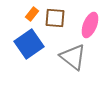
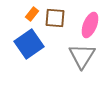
gray triangle: moved 9 px right, 1 px up; rotated 24 degrees clockwise
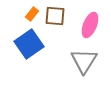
brown square: moved 2 px up
gray triangle: moved 2 px right, 5 px down
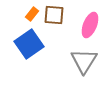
brown square: moved 1 px left, 1 px up
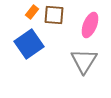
orange rectangle: moved 2 px up
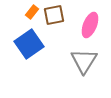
brown square: rotated 15 degrees counterclockwise
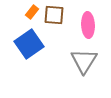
brown square: rotated 15 degrees clockwise
pink ellipse: moved 2 px left; rotated 25 degrees counterclockwise
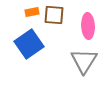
orange rectangle: rotated 40 degrees clockwise
pink ellipse: moved 1 px down
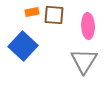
blue square: moved 6 px left, 2 px down; rotated 12 degrees counterclockwise
